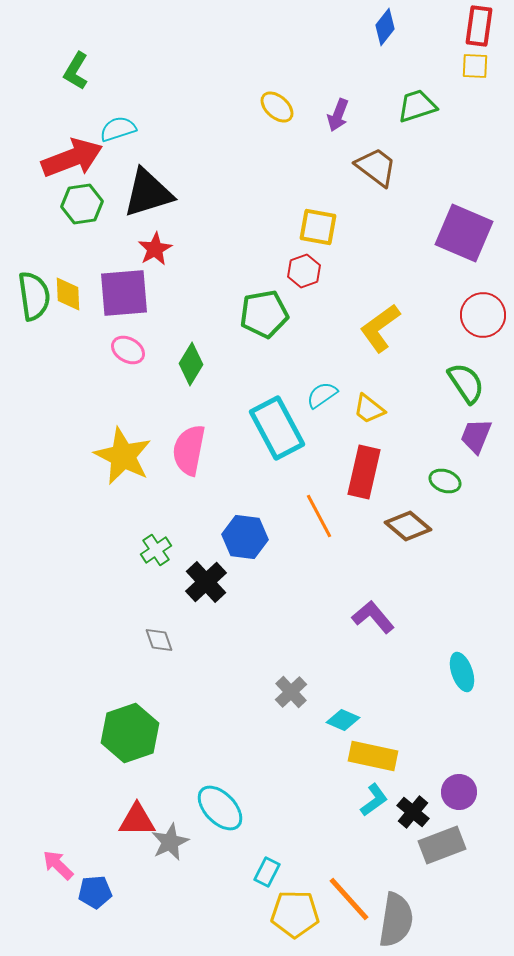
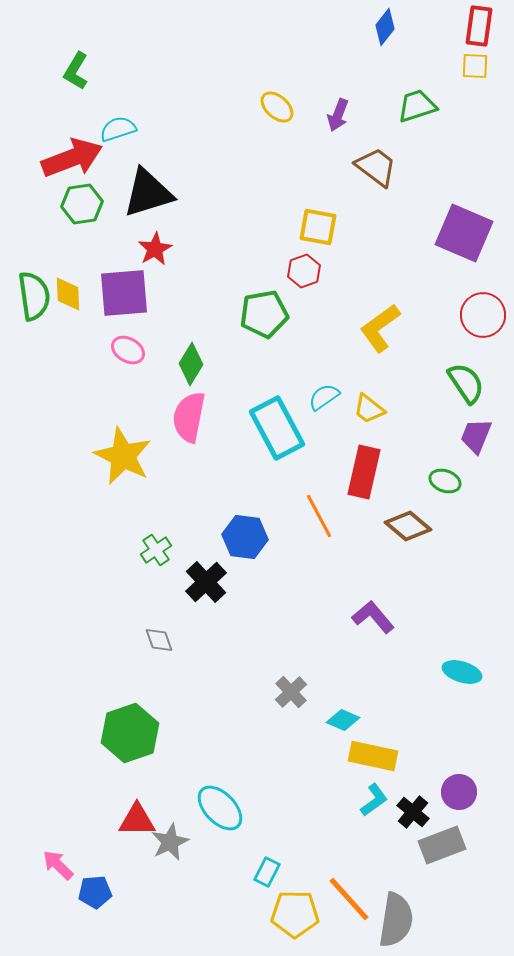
cyan semicircle at (322, 395): moved 2 px right, 2 px down
pink semicircle at (189, 450): moved 33 px up
cyan ellipse at (462, 672): rotated 54 degrees counterclockwise
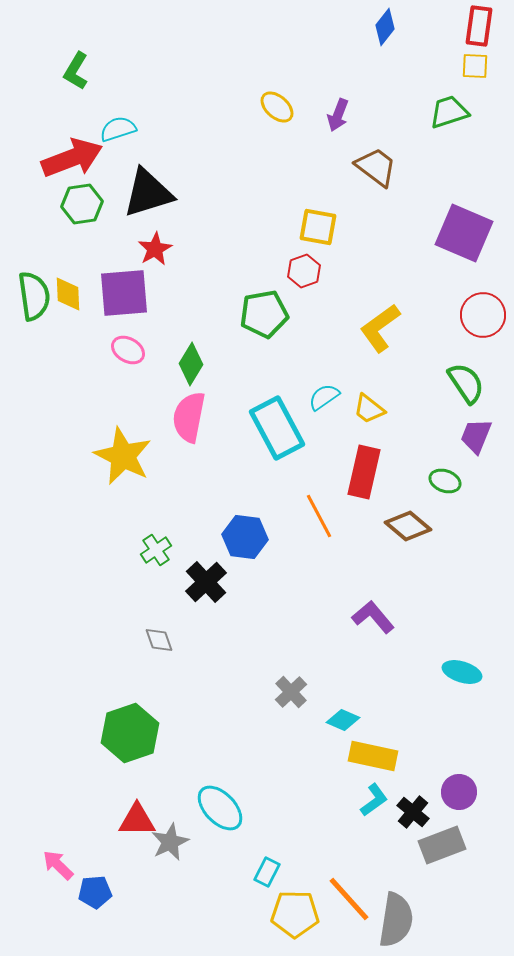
green trapezoid at (417, 106): moved 32 px right, 6 px down
